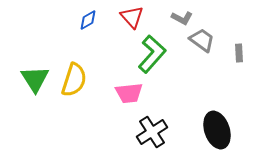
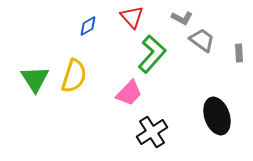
blue diamond: moved 6 px down
yellow semicircle: moved 4 px up
pink trapezoid: rotated 40 degrees counterclockwise
black ellipse: moved 14 px up
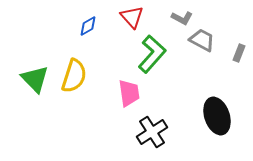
gray trapezoid: rotated 8 degrees counterclockwise
gray rectangle: rotated 24 degrees clockwise
green triangle: rotated 12 degrees counterclockwise
pink trapezoid: rotated 52 degrees counterclockwise
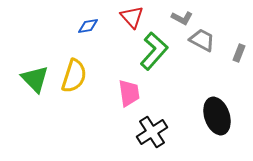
blue diamond: rotated 20 degrees clockwise
green L-shape: moved 2 px right, 3 px up
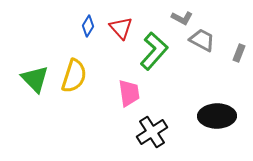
red triangle: moved 11 px left, 11 px down
blue diamond: rotated 50 degrees counterclockwise
black ellipse: rotated 72 degrees counterclockwise
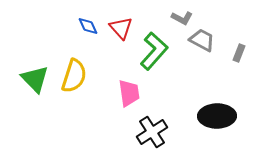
blue diamond: rotated 55 degrees counterclockwise
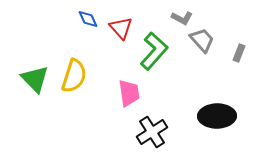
blue diamond: moved 7 px up
gray trapezoid: rotated 20 degrees clockwise
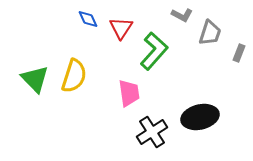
gray L-shape: moved 3 px up
red triangle: rotated 15 degrees clockwise
gray trapezoid: moved 8 px right, 7 px up; rotated 60 degrees clockwise
black ellipse: moved 17 px left, 1 px down; rotated 12 degrees counterclockwise
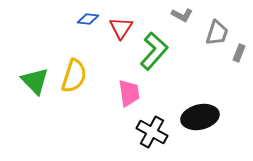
blue diamond: rotated 60 degrees counterclockwise
gray trapezoid: moved 7 px right
green triangle: moved 2 px down
black cross: rotated 28 degrees counterclockwise
